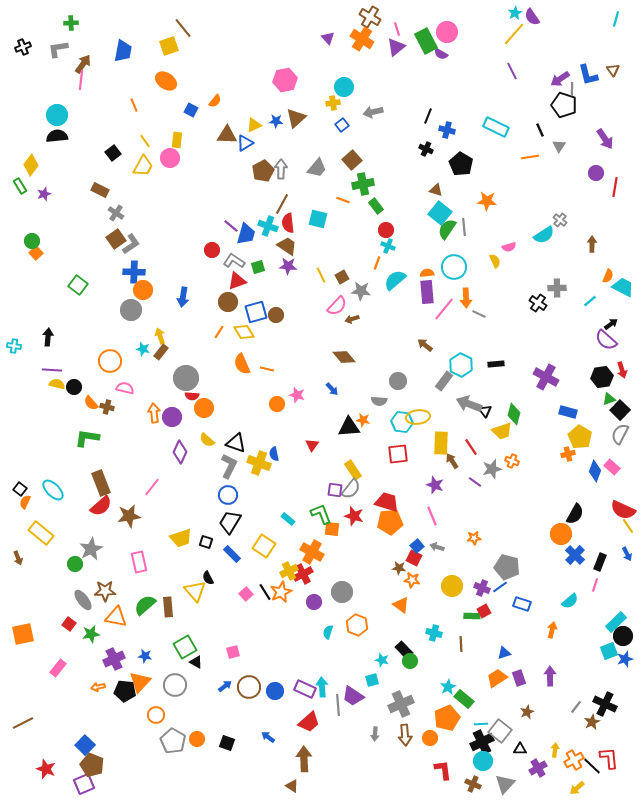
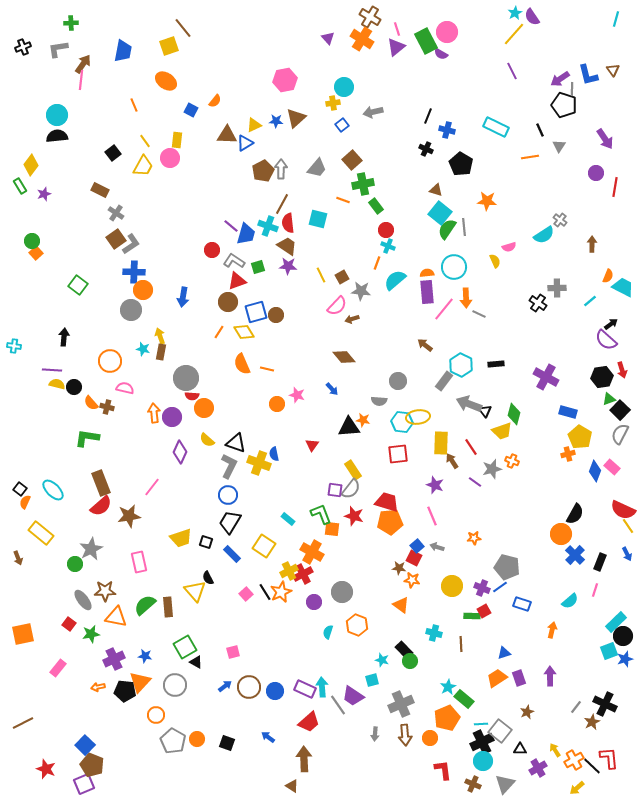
black arrow at (48, 337): moved 16 px right
brown rectangle at (161, 352): rotated 28 degrees counterclockwise
pink line at (595, 585): moved 5 px down
gray line at (338, 705): rotated 30 degrees counterclockwise
yellow arrow at (555, 750): rotated 40 degrees counterclockwise
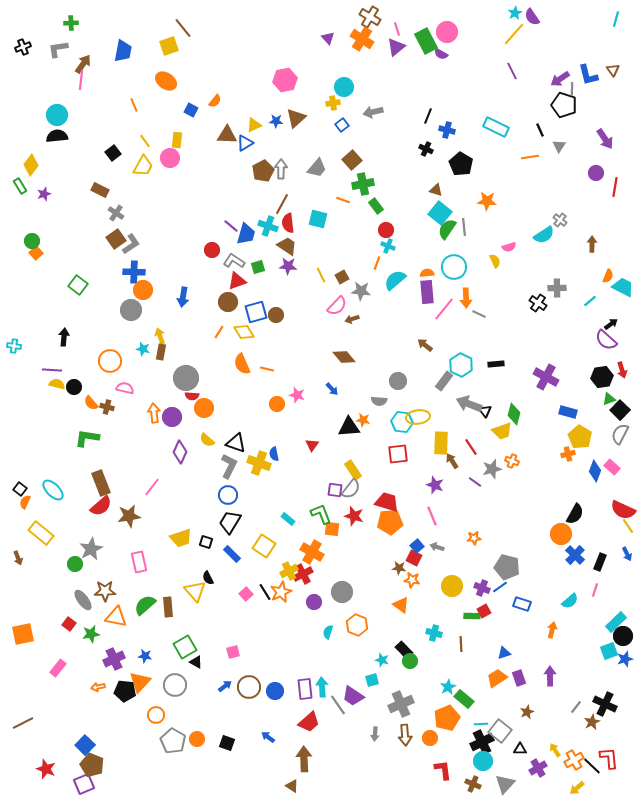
purple rectangle at (305, 689): rotated 60 degrees clockwise
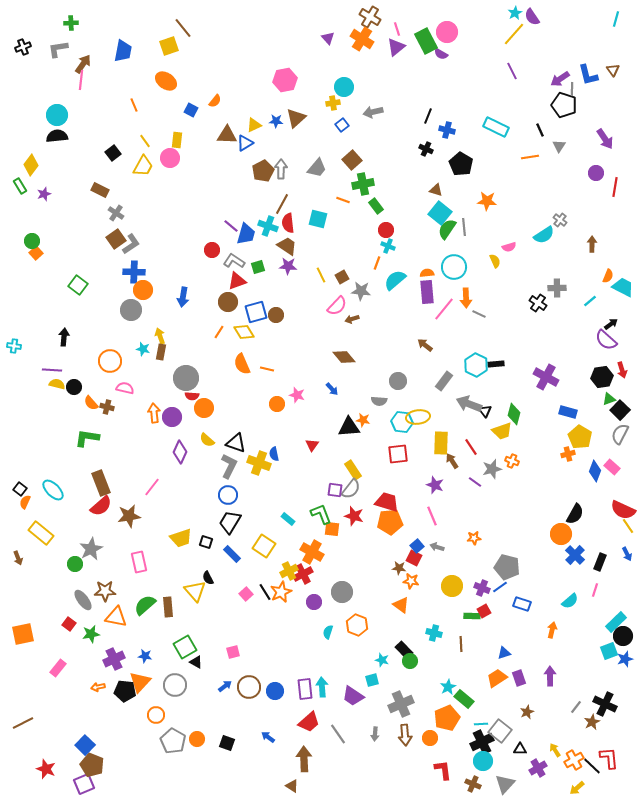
cyan hexagon at (461, 365): moved 15 px right
orange star at (412, 580): moved 1 px left, 1 px down
gray line at (338, 705): moved 29 px down
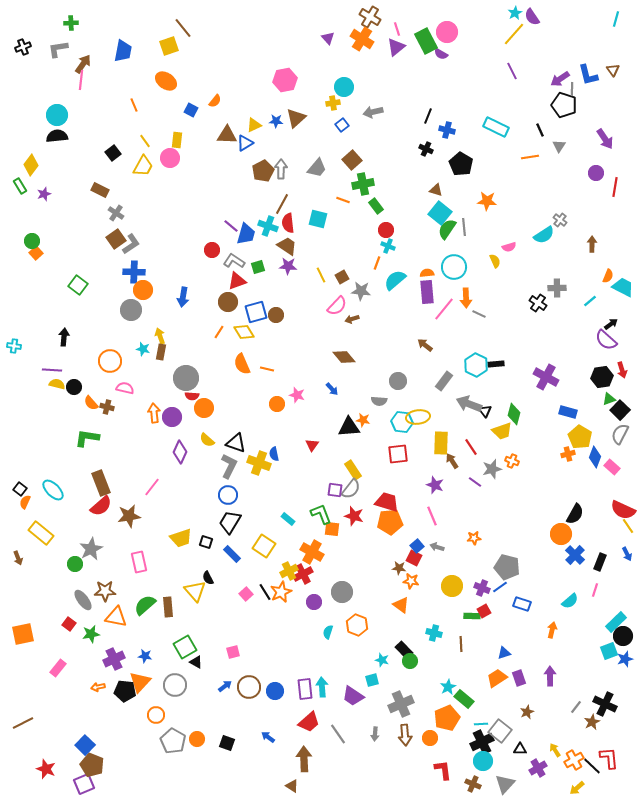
blue diamond at (595, 471): moved 14 px up
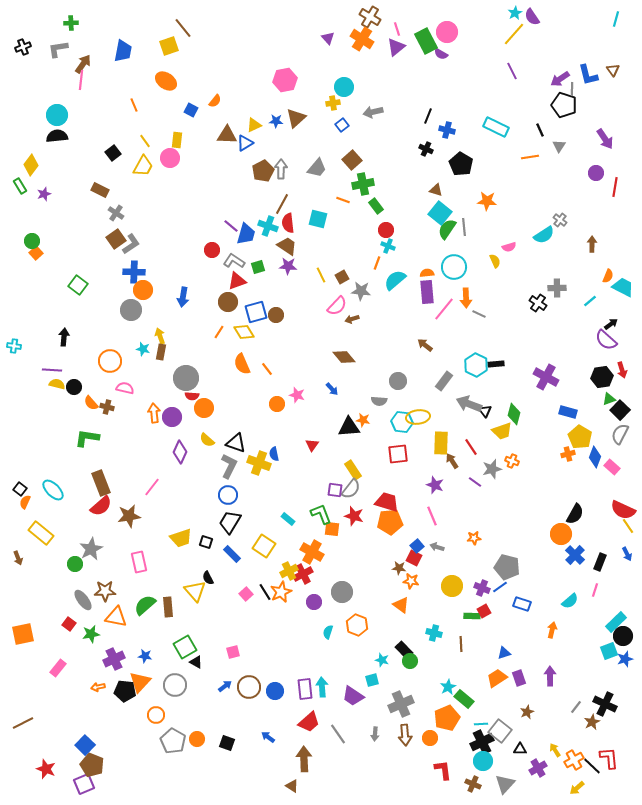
orange line at (267, 369): rotated 40 degrees clockwise
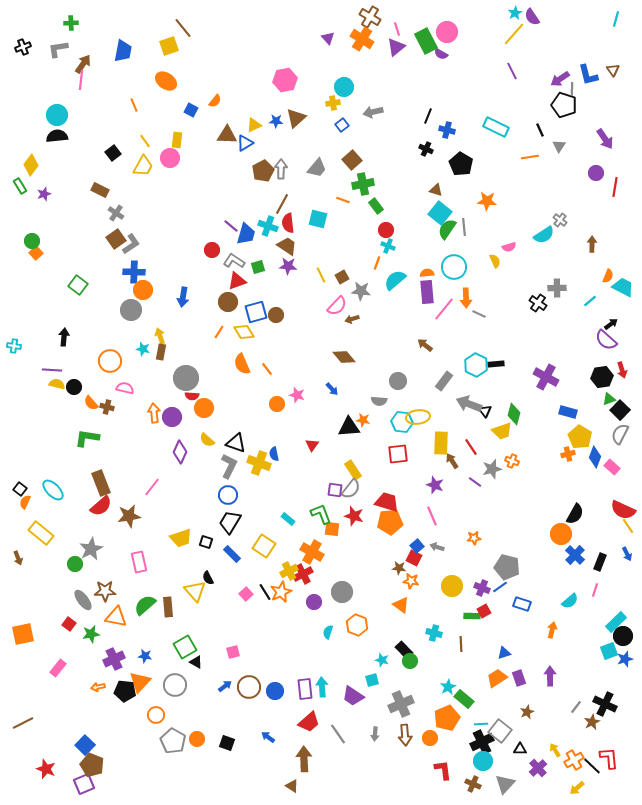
purple cross at (538, 768): rotated 12 degrees counterclockwise
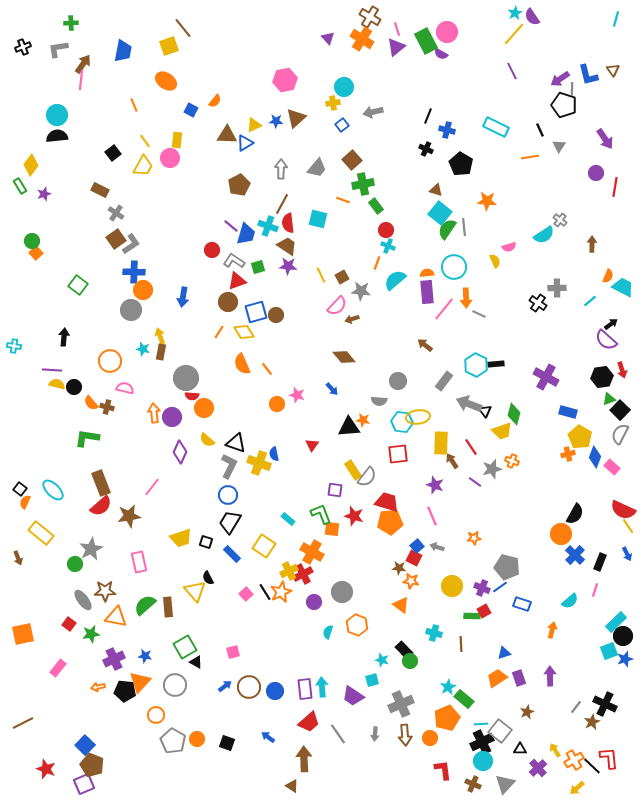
brown pentagon at (263, 171): moved 24 px left, 14 px down
gray semicircle at (351, 489): moved 16 px right, 12 px up
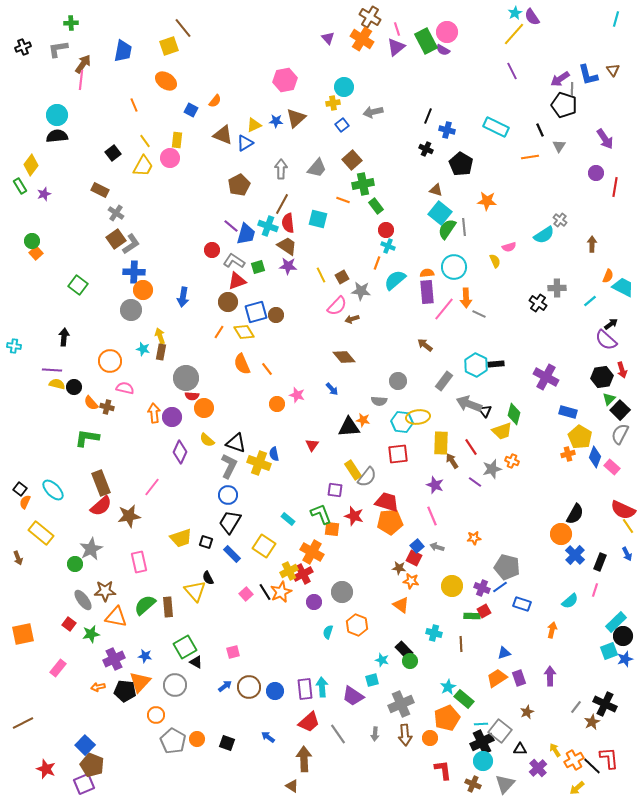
purple semicircle at (441, 54): moved 2 px right, 4 px up
brown triangle at (227, 135): moved 4 px left; rotated 20 degrees clockwise
green triangle at (609, 399): rotated 24 degrees counterclockwise
